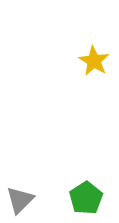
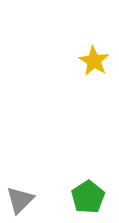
green pentagon: moved 2 px right, 1 px up
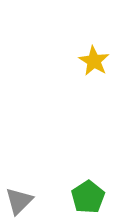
gray triangle: moved 1 px left, 1 px down
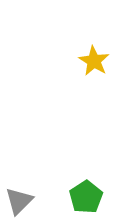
green pentagon: moved 2 px left
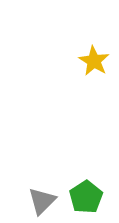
gray triangle: moved 23 px right
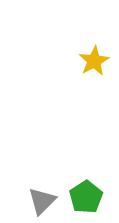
yellow star: rotated 12 degrees clockwise
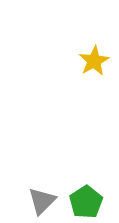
green pentagon: moved 5 px down
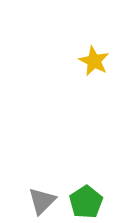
yellow star: rotated 16 degrees counterclockwise
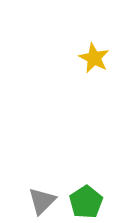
yellow star: moved 3 px up
